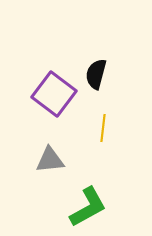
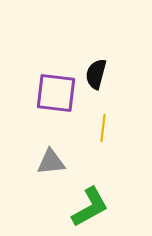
purple square: moved 2 px right, 1 px up; rotated 30 degrees counterclockwise
gray triangle: moved 1 px right, 2 px down
green L-shape: moved 2 px right
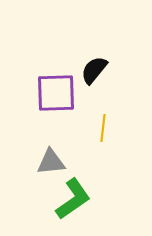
black semicircle: moved 2 px left, 4 px up; rotated 24 degrees clockwise
purple square: rotated 9 degrees counterclockwise
green L-shape: moved 17 px left, 8 px up; rotated 6 degrees counterclockwise
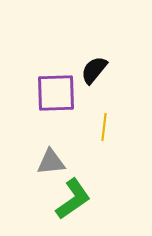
yellow line: moved 1 px right, 1 px up
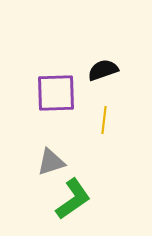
black semicircle: moved 9 px right; rotated 32 degrees clockwise
yellow line: moved 7 px up
gray triangle: rotated 12 degrees counterclockwise
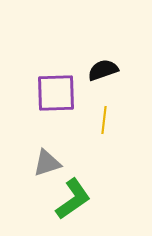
gray triangle: moved 4 px left, 1 px down
